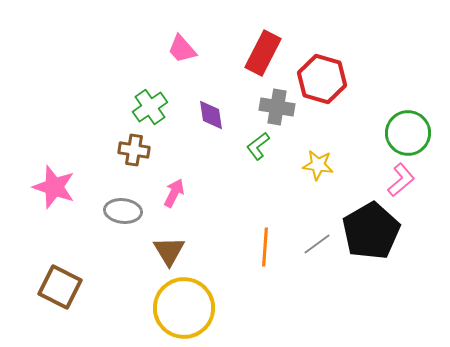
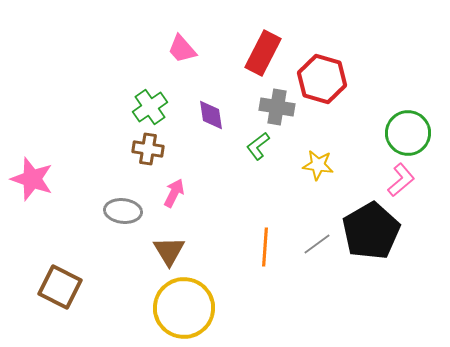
brown cross: moved 14 px right, 1 px up
pink star: moved 22 px left, 8 px up
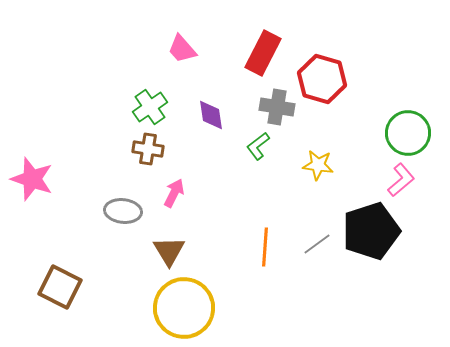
black pentagon: rotated 12 degrees clockwise
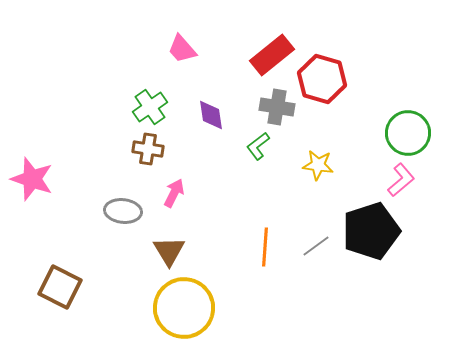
red rectangle: moved 9 px right, 2 px down; rotated 24 degrees clockwise
gray line: moved 1 px left, 2 px down
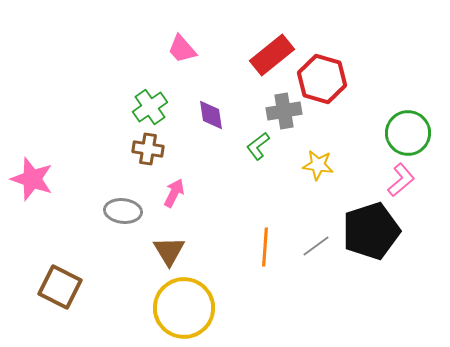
gray cross: moved 7 px right, 4 px down; rotated 20 degrees counterclockwise
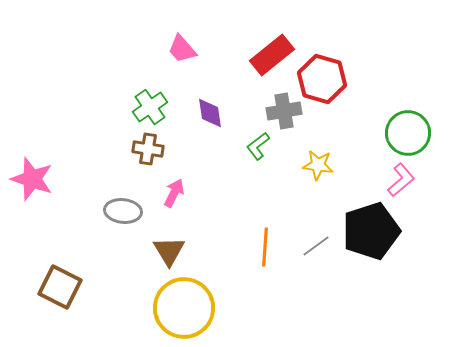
purple diamond: moved 1 px left, 2 px up
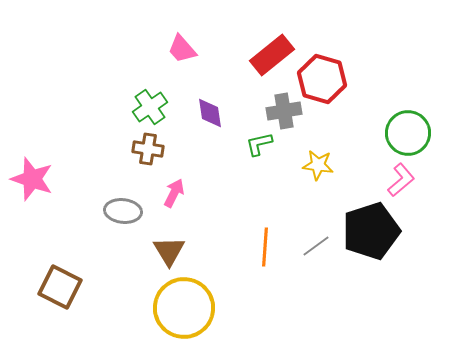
green L-shape: moved 1 px right, 2 px up; rotated 24 degrees clockwise
